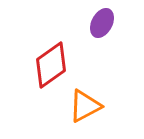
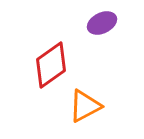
purple ellipse: rotated 36 degrees clockwise
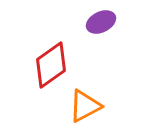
purple ellipse: moved 1 px left, 1 px up
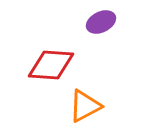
red diamond: rotated 39 degrees clockwise
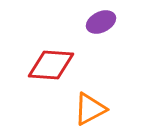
orange triangle: moved 5 px right, 3 px down
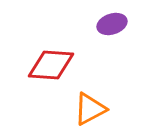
purple ellipse: moved 11 px right, 2 px down; rotated 8 degrees clockwise
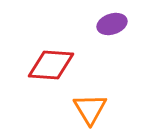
orange triangle: rotated 33 degrees counterclockwise
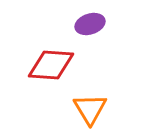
purple ellipse: moved 22 px left
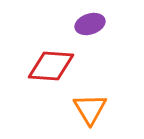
red diamond: moved 1 px down
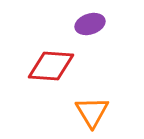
orange triangle: moved 2 px right, 3 px down
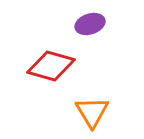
red diamond: rotated 12 degrees clockwise
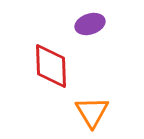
red diamond: rotated 72 degrees clockwise
